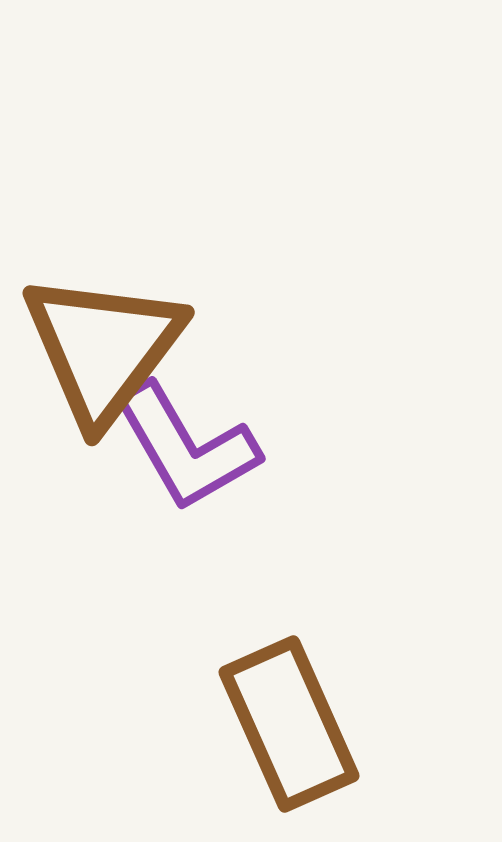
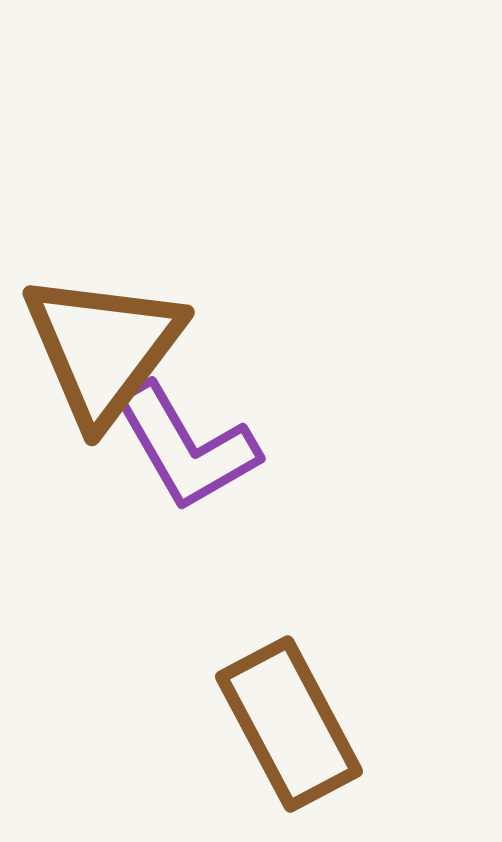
brown rectangle: rotated 4 degrees counterclockwise
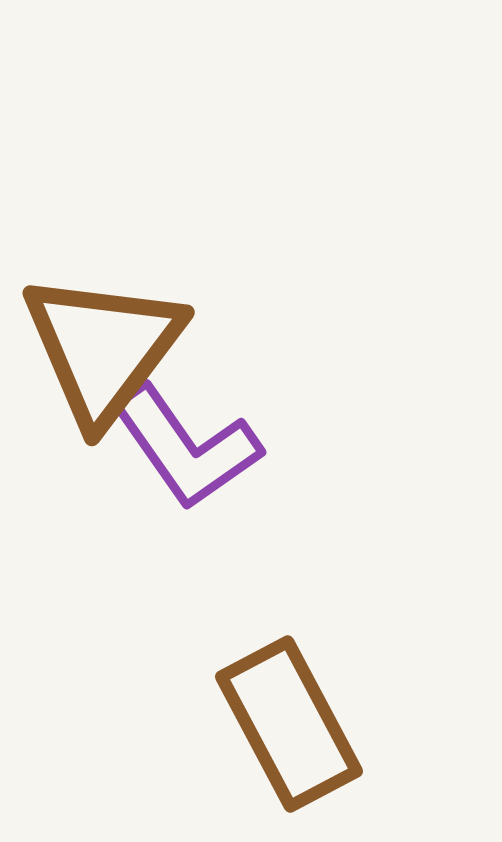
purple L-shape: rotated 5 degrees counterclockwise
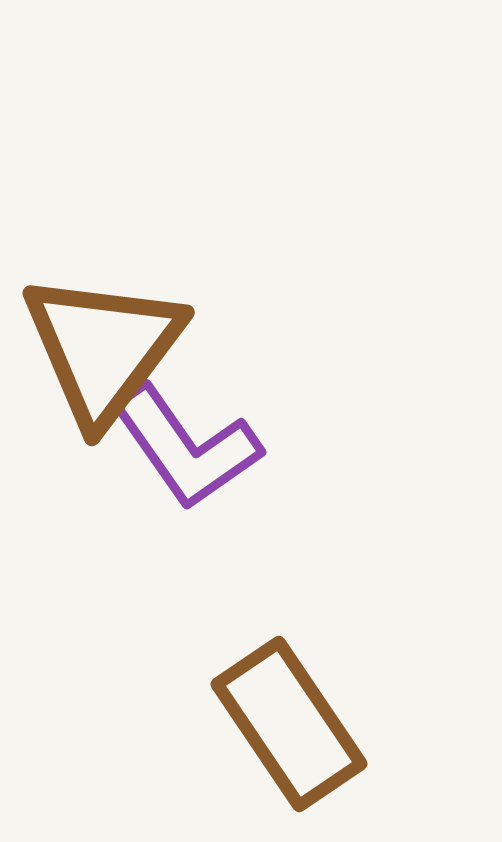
brown rectangle: rotated 6 degrees counterclockwise
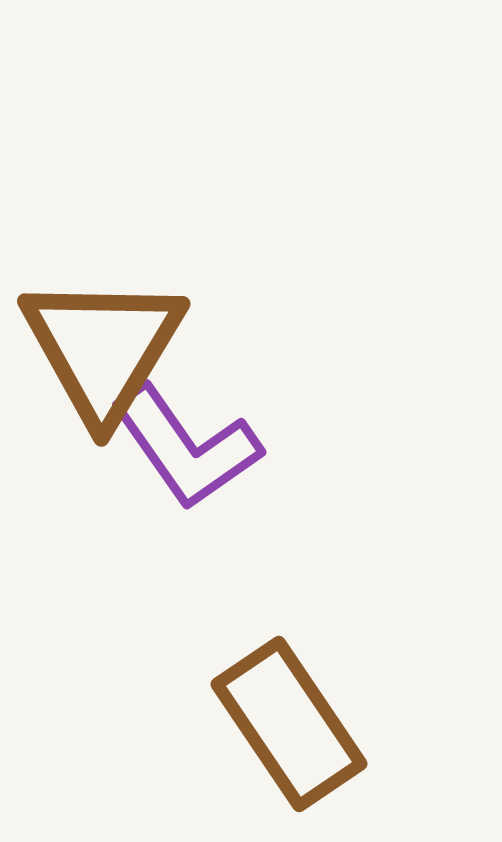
brown triangle: rotated 6 degrees counterclockwise
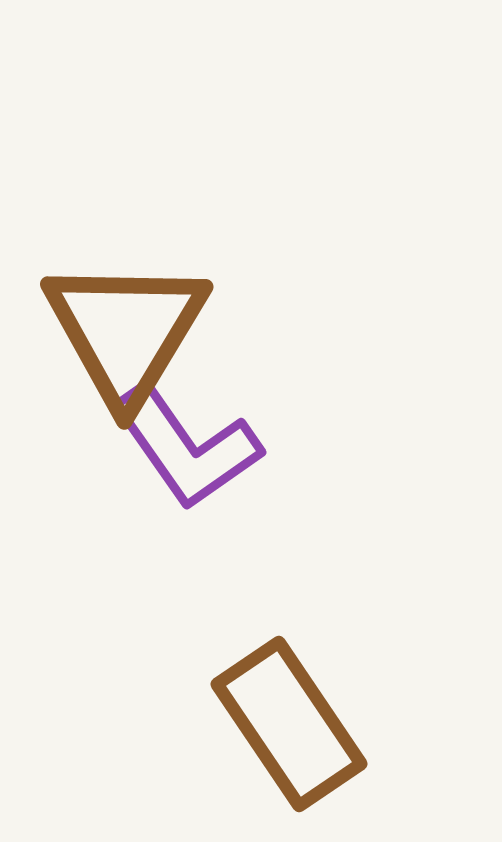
brown triangle: moved 23 px right, 17 px up
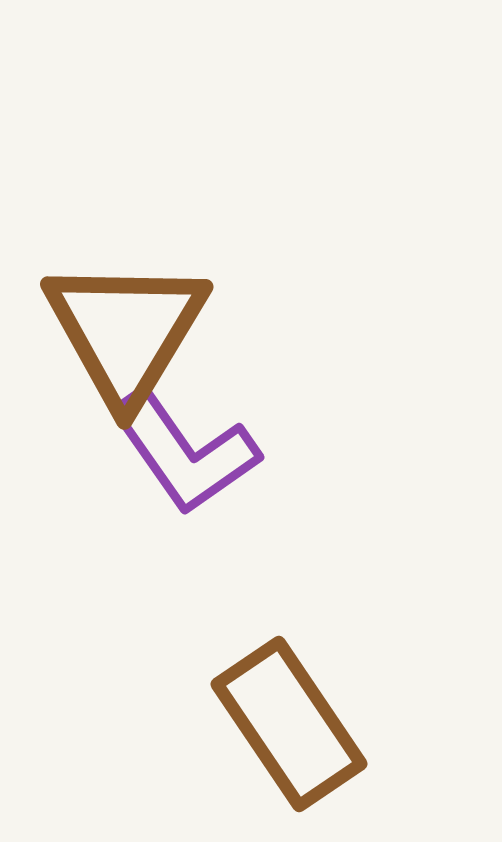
purple L-shape: moved 2 px left, 5 px down
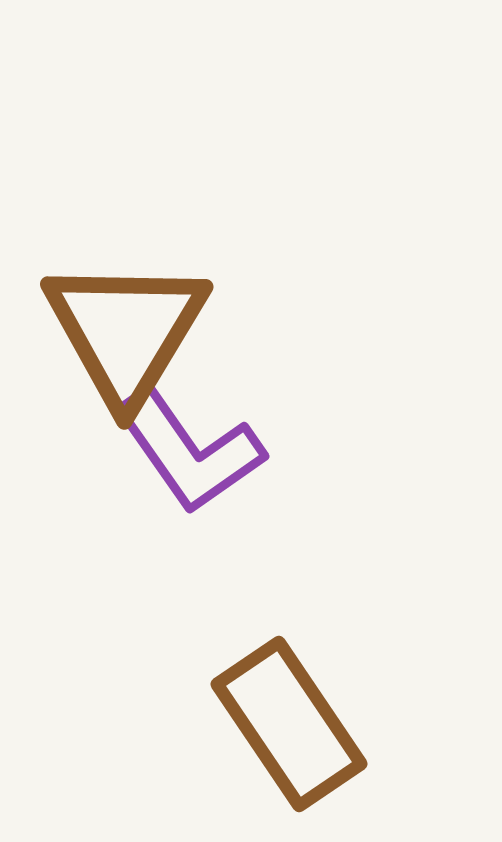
purple L-shape: moved 5 px right, 1 px up
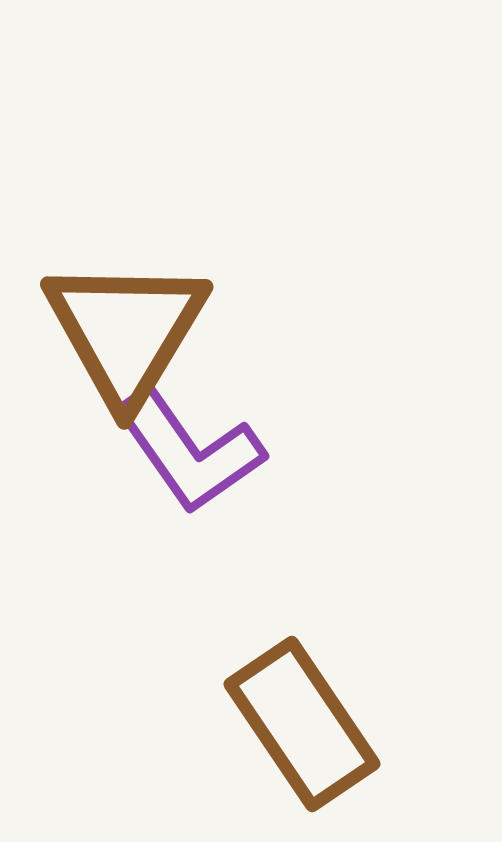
brown rectangle: moved 13 px right
